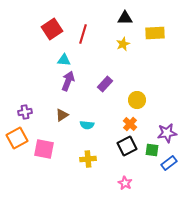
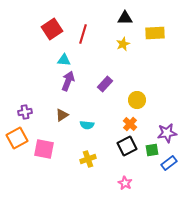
green square: rotated 16 degrees counterclockwise
yellow cross: rotated 14 degrees counterclockwise
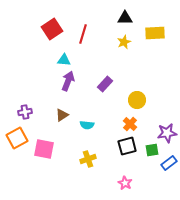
yellow star: moved 1 px right, 2 px up
black square: rotated 12 degrees clockwise
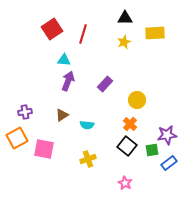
purple star: moved 2 px down
black square: rotated 36 degrees counterclockwise
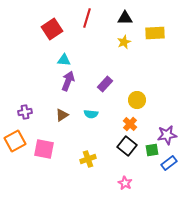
red line: moved 4 px right, 16 px up
cyan semicircle: moved 4 px right, 11 px up
orange square: moved 2 px left, 3 px down
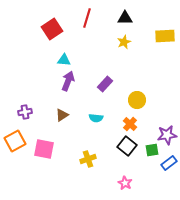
yellow rectangle: moved 10 px right, 3 px down
cyan semicircle: moved 5 px right, 4 px down
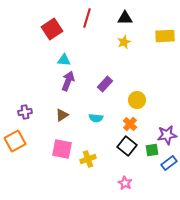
pink square: moved 18 px right
